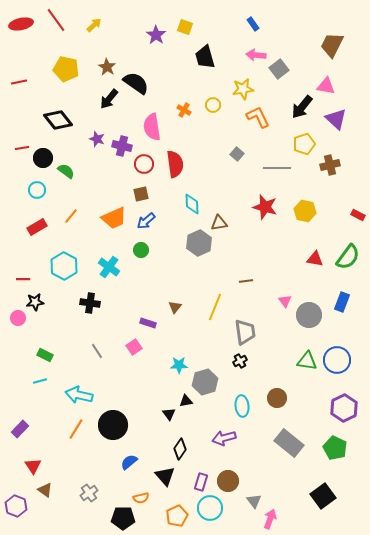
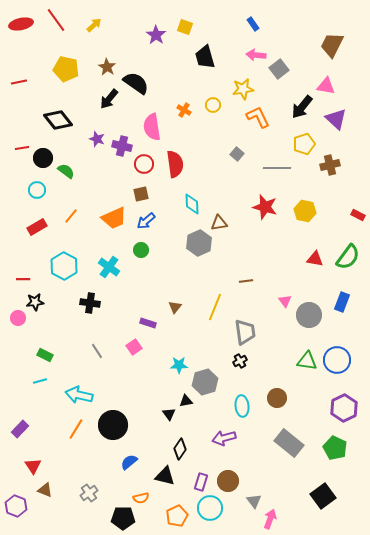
black triangle at (165, 476): rotated 35 degrees counterclockwise
brown triangle at (45, 490): rotated 14 degrees counterclockwise
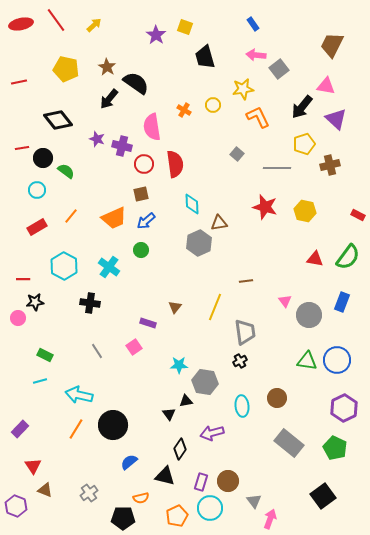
gray hexagon at (205, 382): rotated 25 degrees clockwise
purple arrow at (224, 438): moved 12 px left, 5 px up
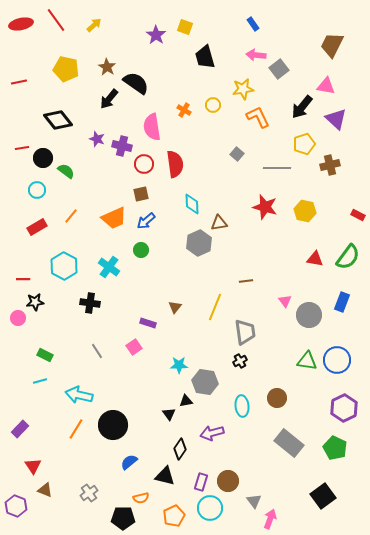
orange pentagon at (177, 516): moved 3 px left
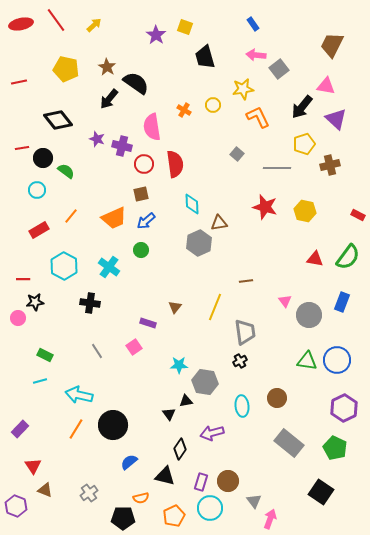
red rectangle at (37, 227): moved 2 px right, 3 px down
black square at (323, 496): moved 2 px left, 4 px up; rotated 20 degrees counterclockwise
